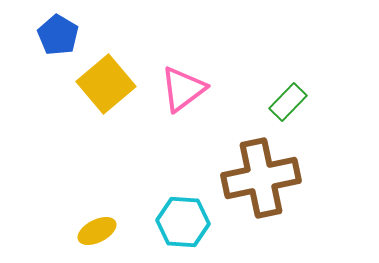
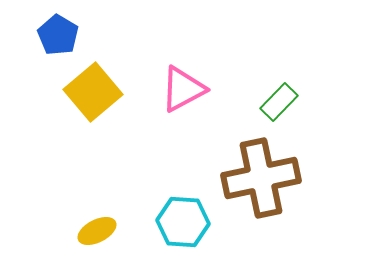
yellow square: moved 13 px left, 8 px down
pink triangle: rotated 9 degrees clockwise
green rectangle: moved 9 px left
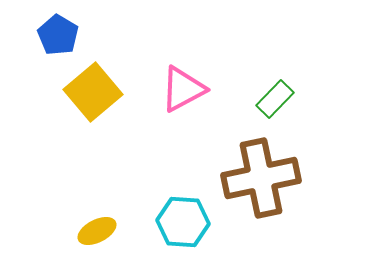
green rectangle: moved 4 px left, 3 px up
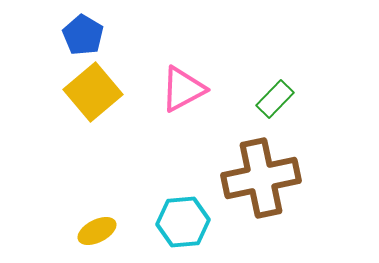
blue pentagon: moved 25 px right
cyan hexagon: rotated 9 degrees counterclockwise
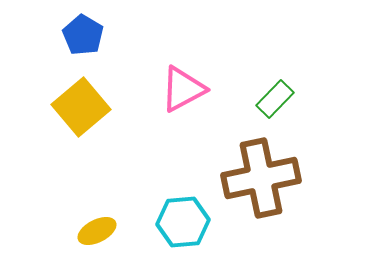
yellow square: moved 12 px left, 15 px down
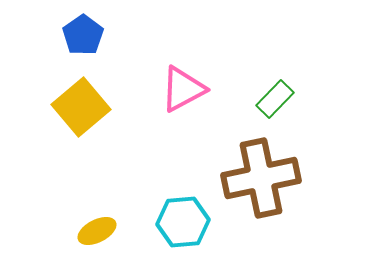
blue pentagon: rotated 6 degrees clockwise
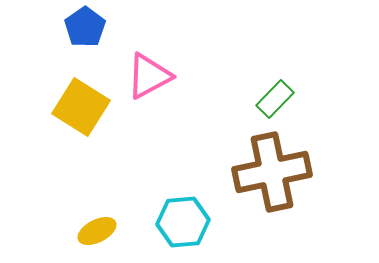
blue pentagon: moved 2 px right, 8 px up
pink triangle: moved 34 px left, 13 px up
yellow square: rotated 18 degrees counterclockwise
brown cross: moved 11 px right, 6 px up
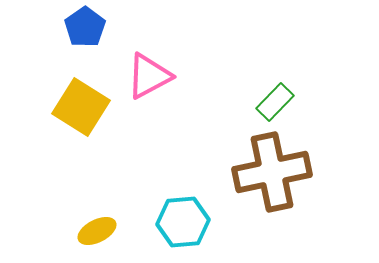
green rectangle: moved 3 px down
